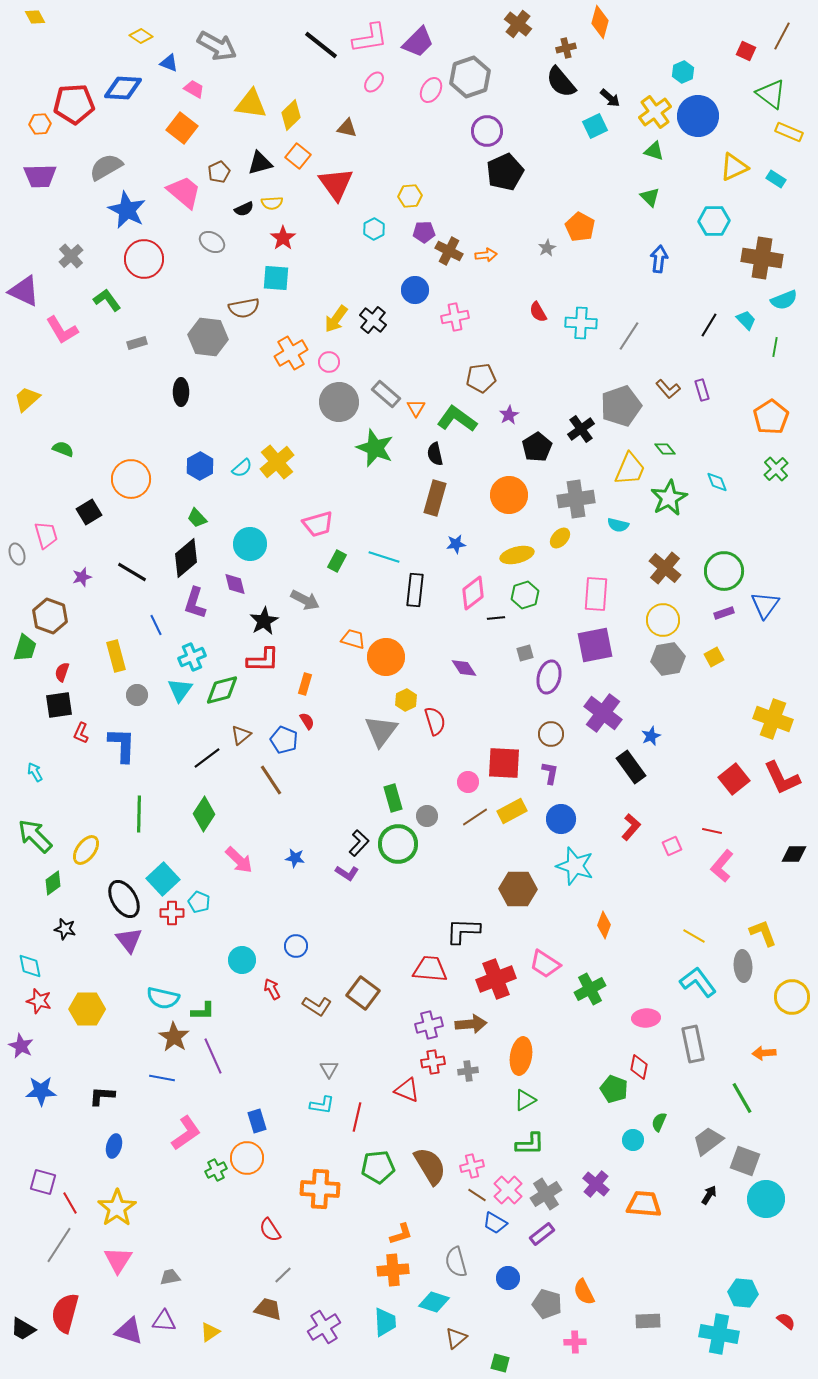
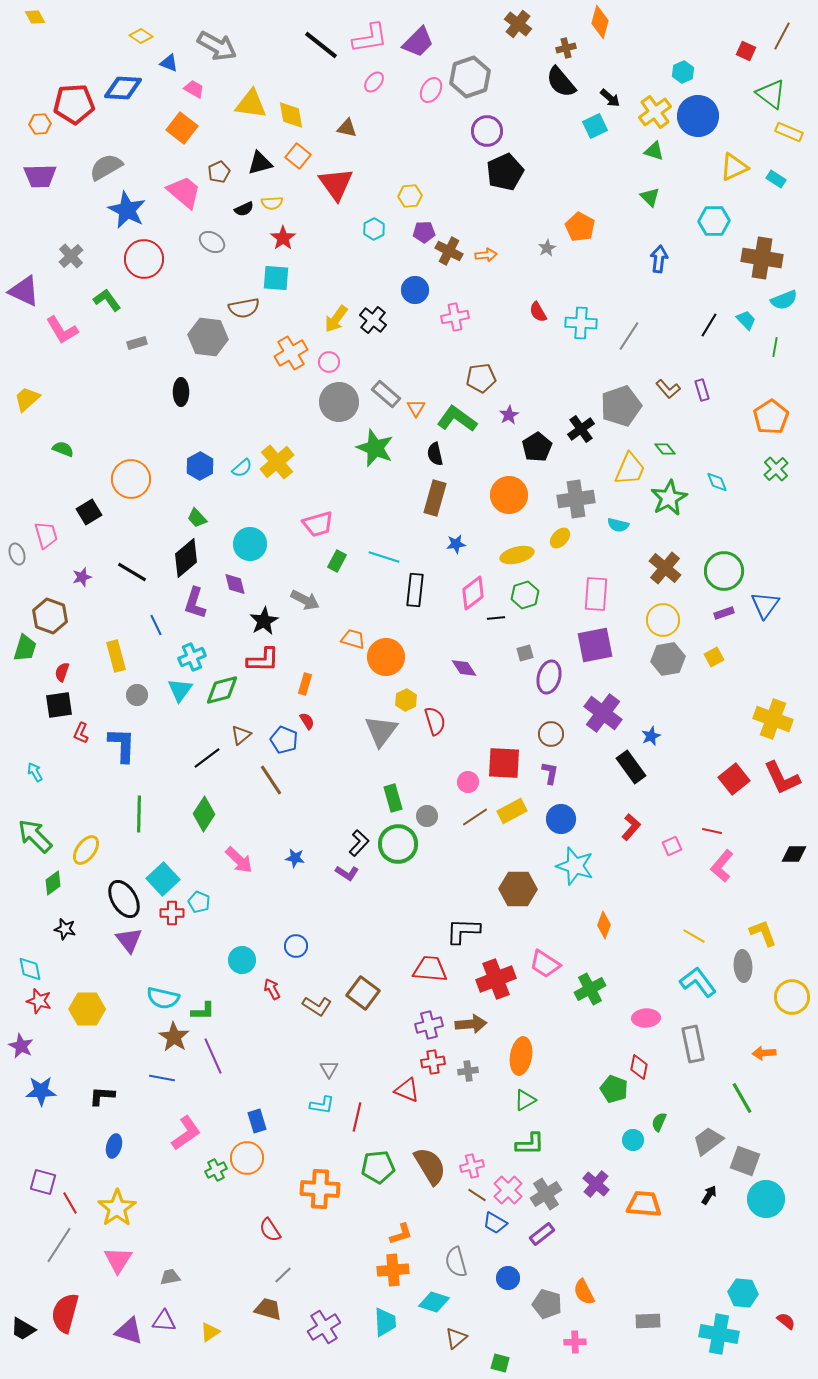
yellow diamond at (291, 115): rotated 56 degrees counterclockwise
cyan diamond at (30, 966): moved 3 px down
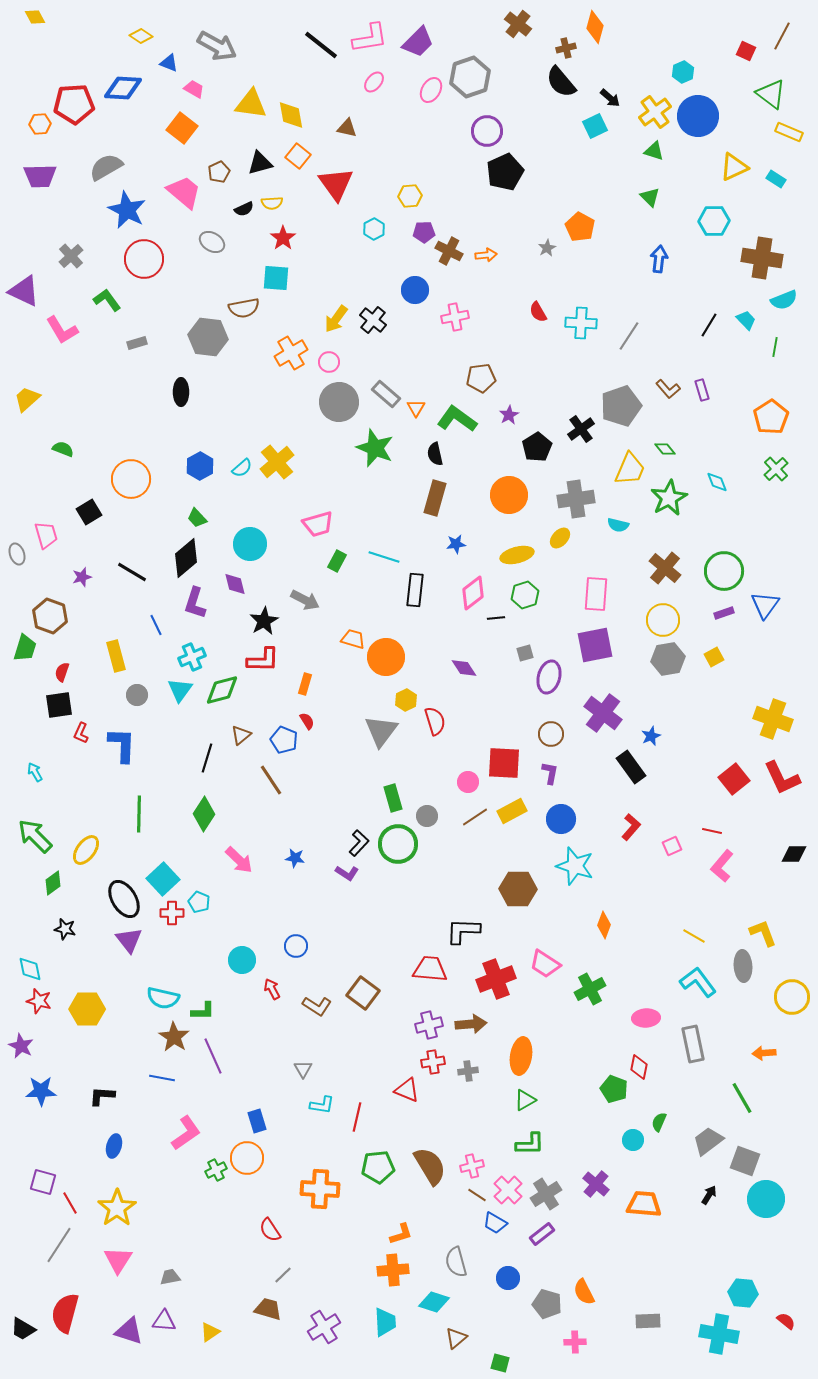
orange diamond at (600, 22): moved 5 px left, 5 px down
black line at (207, 758): rotated 36 degrees counterclockwise
gray triangle at (329, 1069): moved 26 px left
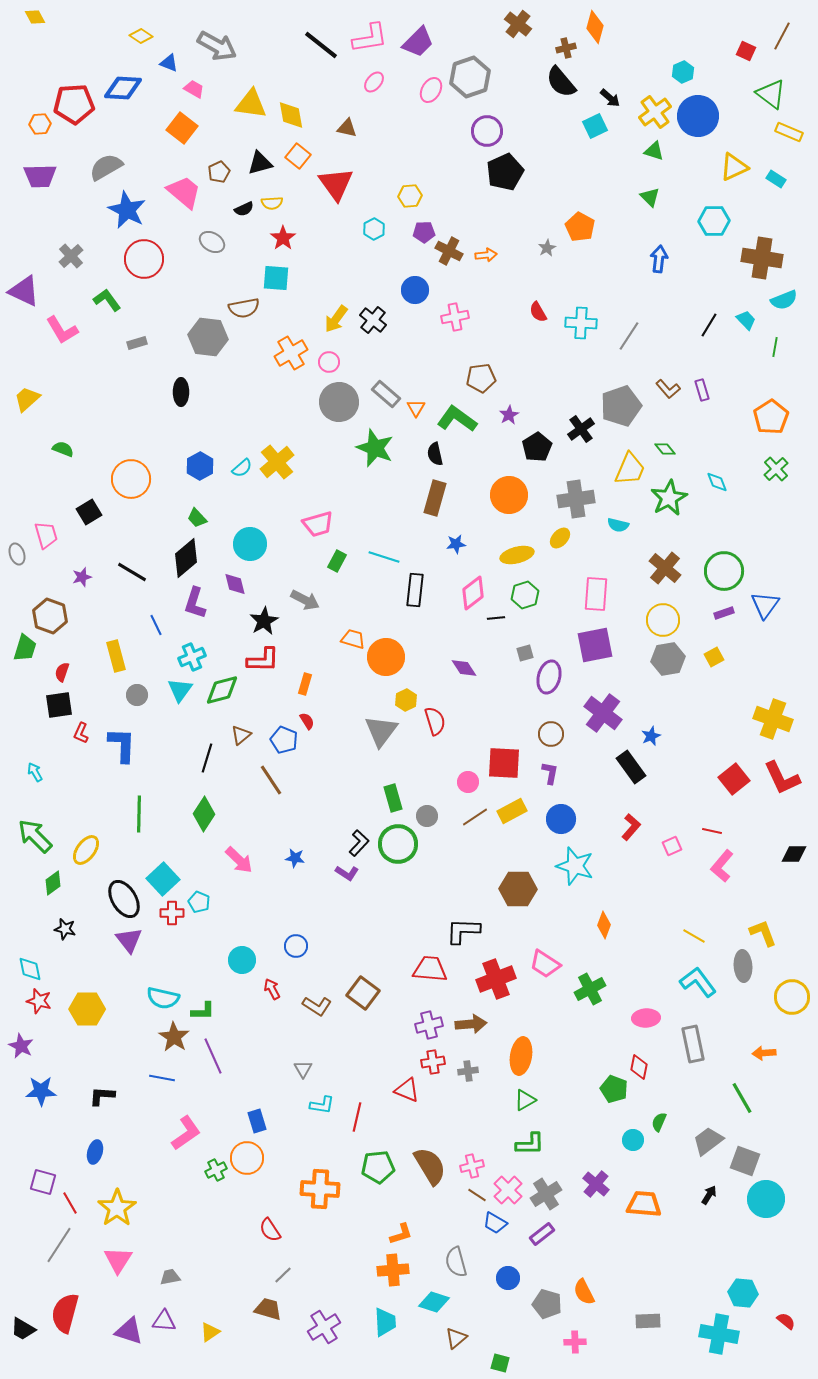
blue ellipse at (114, 1146): moved 19 px left, 6 px down
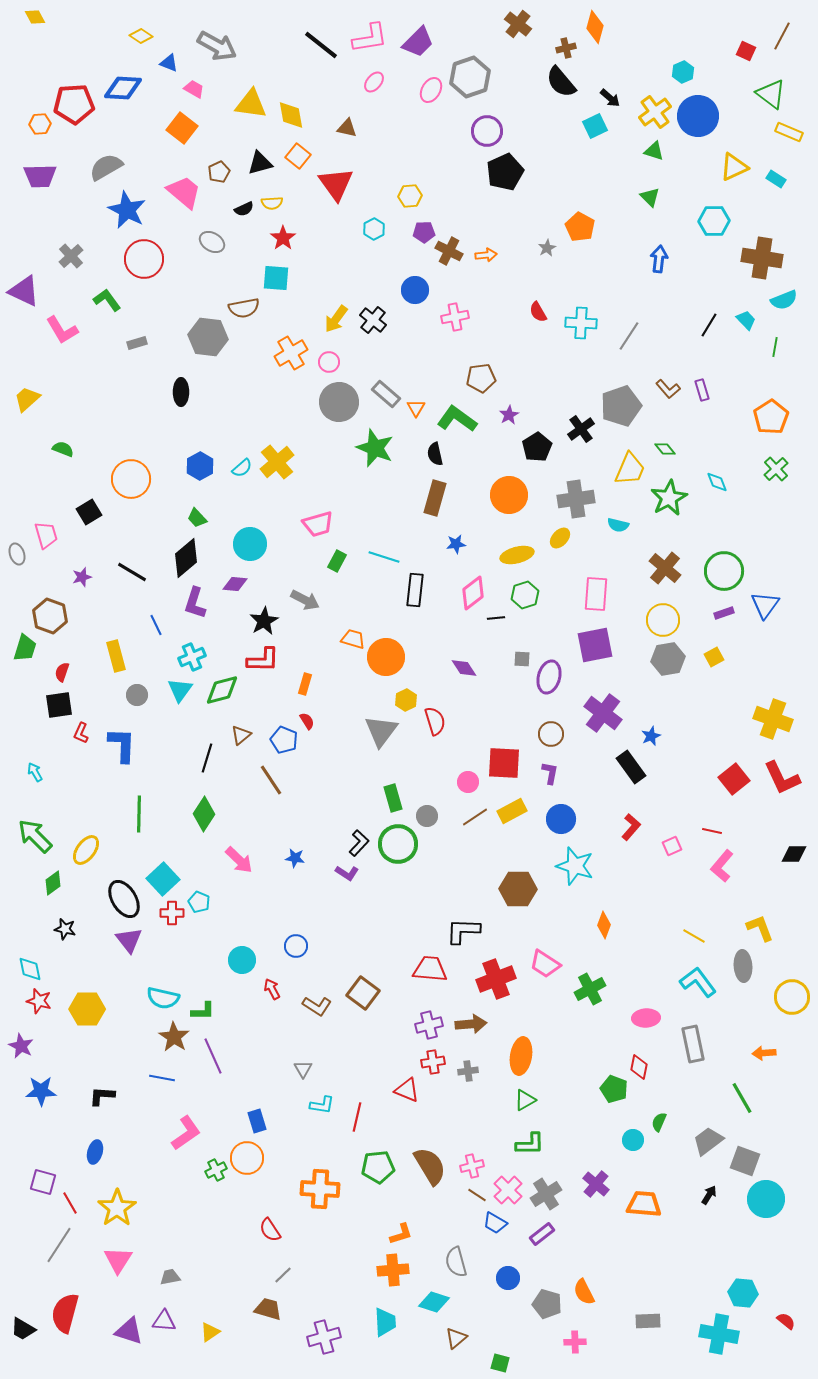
purple diamond at (235, 584): rotated 70 degrees counterclockwise
gray square at (525, 653): moved 3 px left, 6 px down; rotated 18 degrees clockwise
yellow L-shape at (763, 933): moved 3 px left, 5 px up
purple cross at (324, 1327): moved 10 px down; rotated 16 degrees clockwise
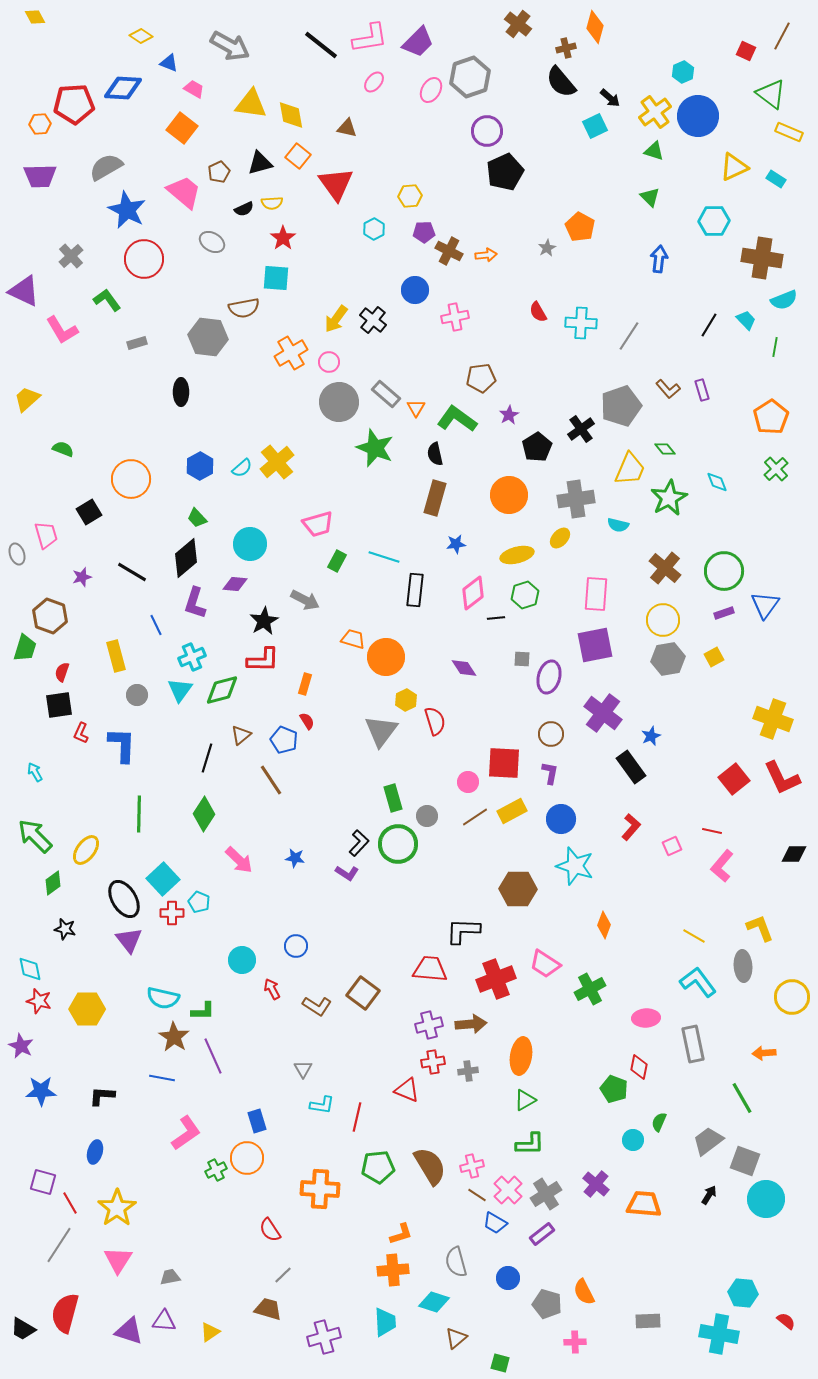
gray arrow at (217, 46): moved 13 px right
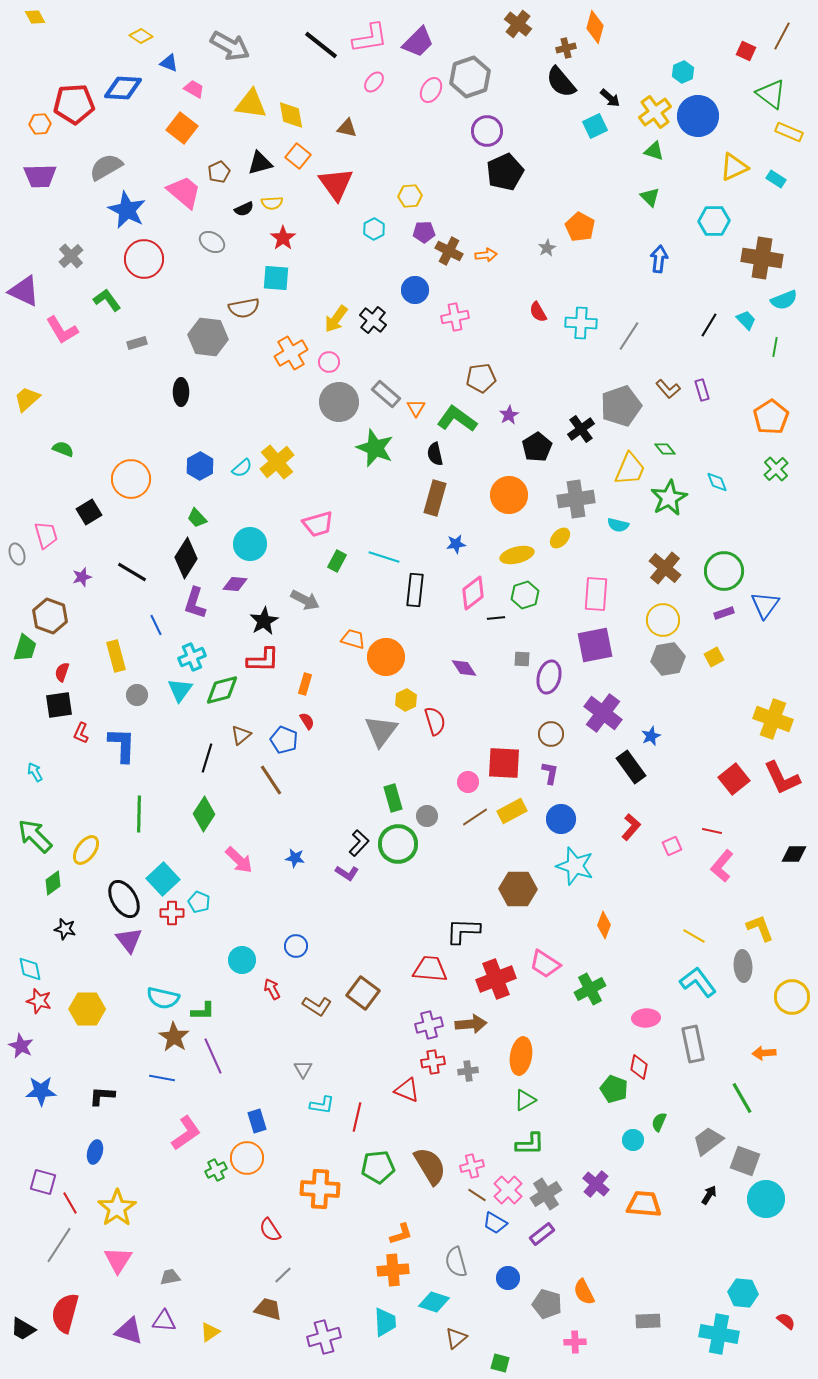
black diamond at (186, 558): rotated 18 degrees counterclockwise
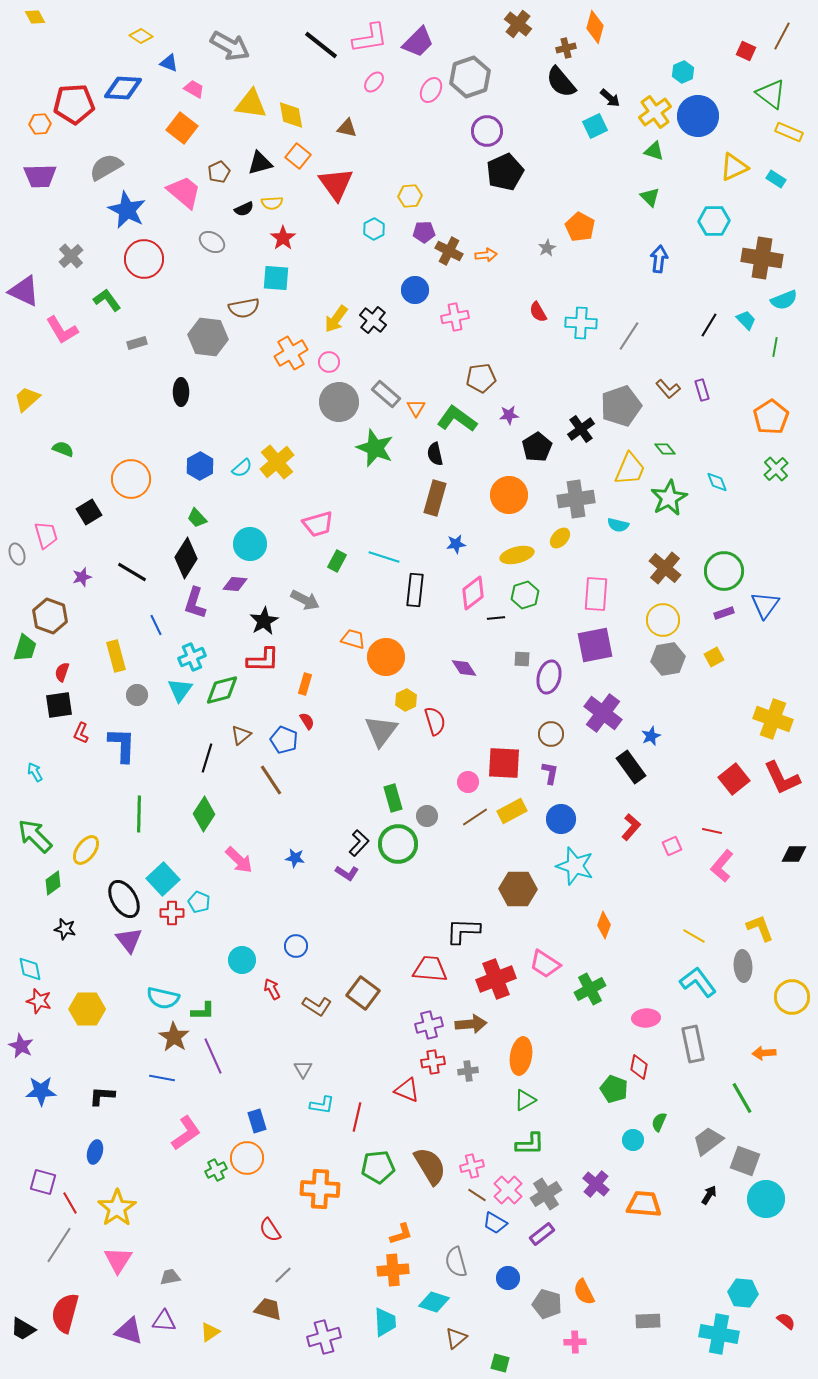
purple star at (509, 415): rotated 24 degrees clockwise
